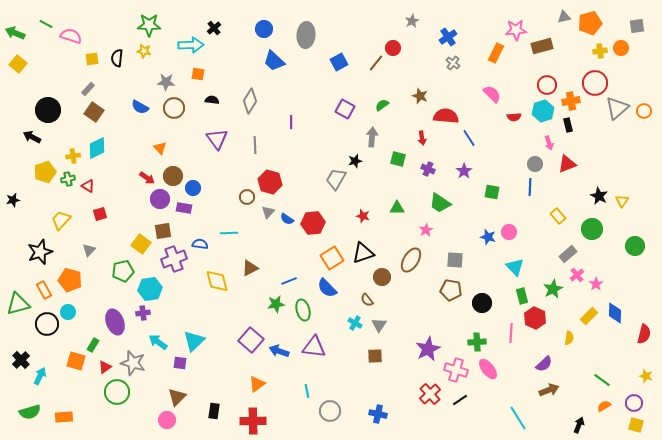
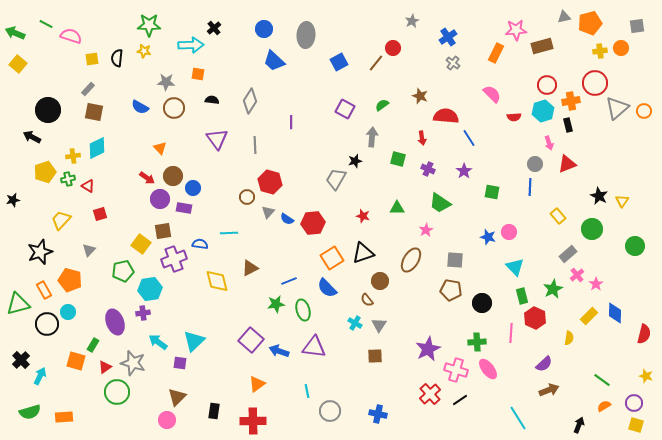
brown square at (94, 112): rotated 24 degrees counterclockwise
brown circle at (382, 277): moved 2 px left, 4 px down
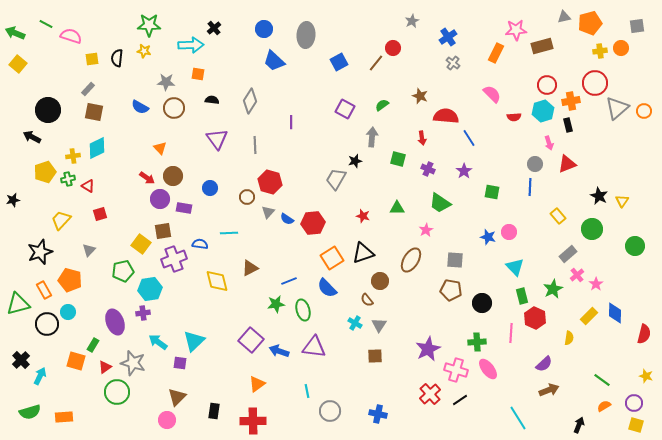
blue circle at (193, 188): moved 17 px right
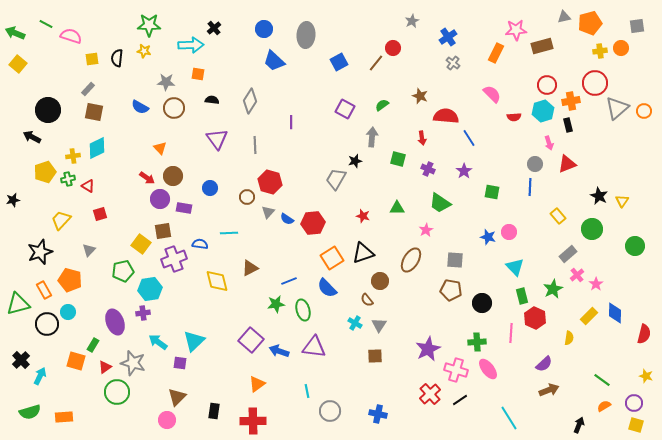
cyan line at (518, 418): moved 9 px left
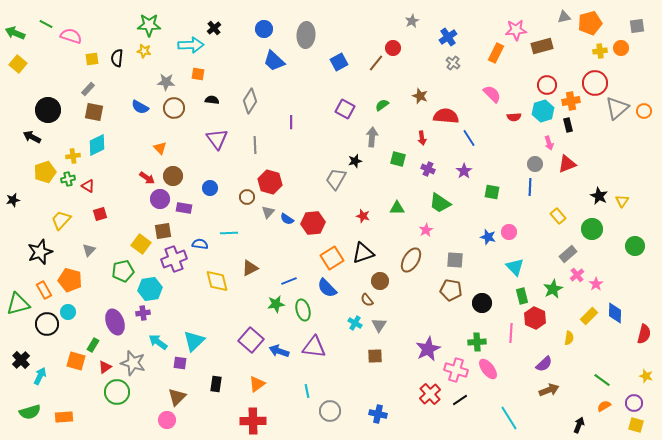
cyan diamond at (97, 148): moved 3 px up
black rectangle at (214, 411): moved 2 px right, 27 px up
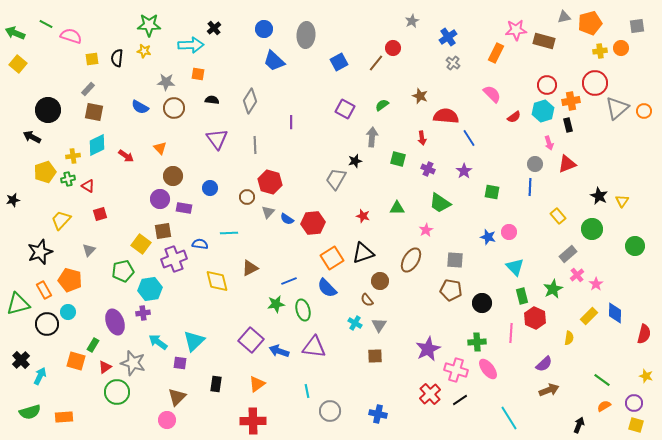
brown rectangle at (542, 46): moved 2 px right, 5 px up; rotated 30 degrees clockwise
red semicircle at (514, 117): rotated 32 degrees counterclockwise
red arrow at (147, 178): moved 21 px left, 22 px up
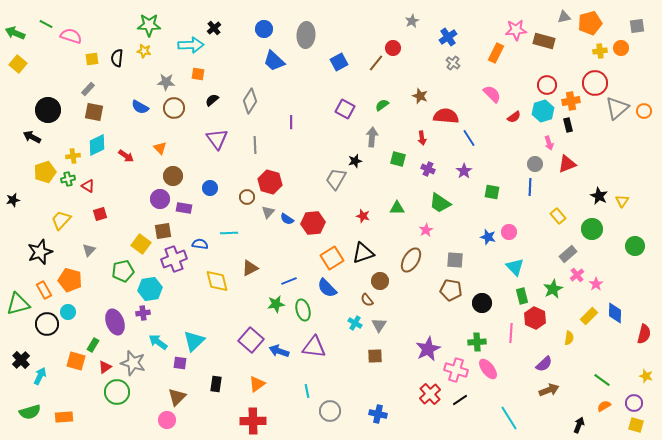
black semicircle at (212, 100): rotated 48 degrees counterclockwise
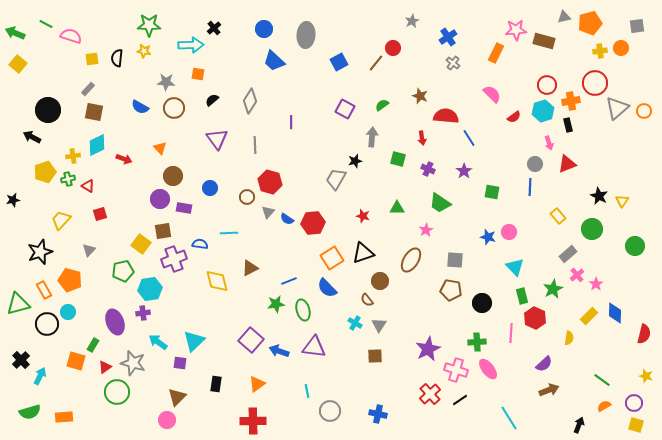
red arrow at (126, 156): moved 2 px left, 3 px down; rotated 14 degrees counterclockwise
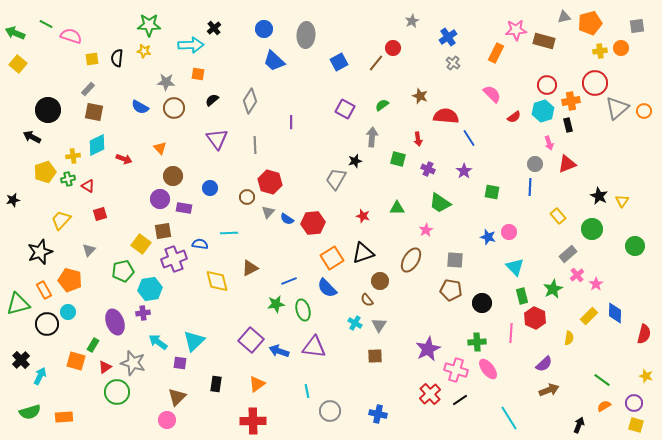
red arrow at (422, 138): moved 4 px left, 1 px down
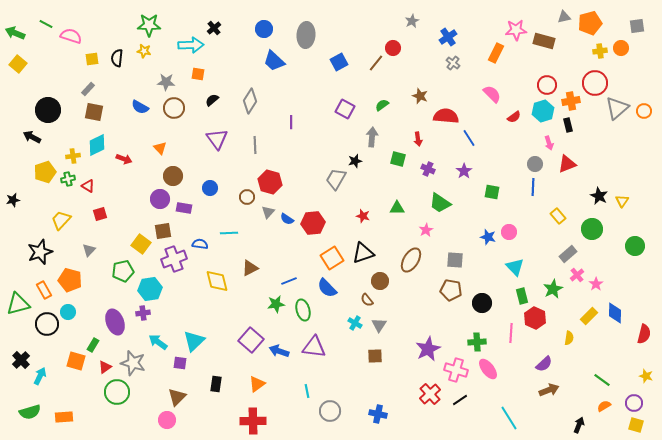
blue line at (530, 187): moved 3 px right
